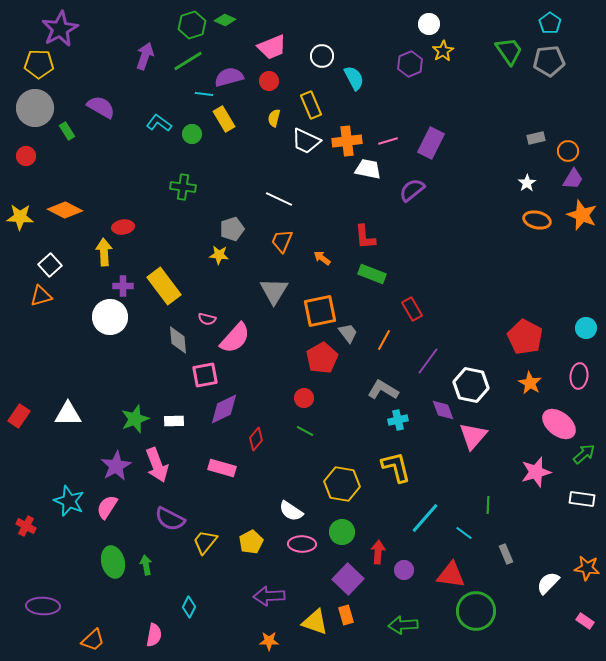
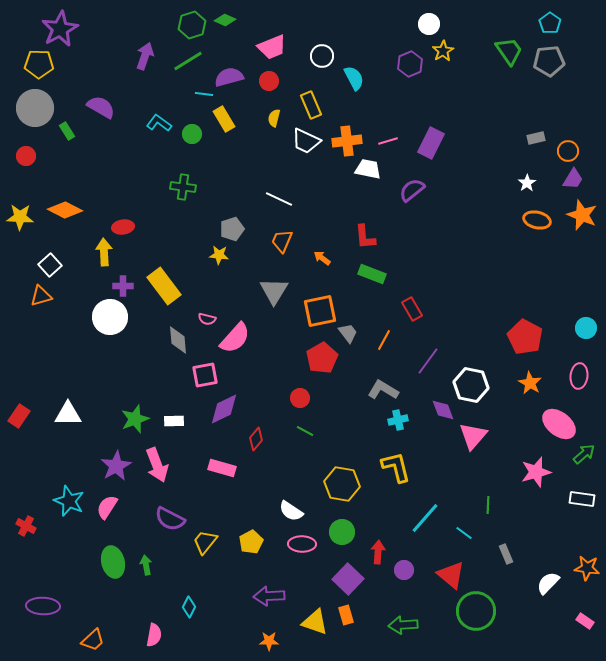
red circle at (304, 398): moved 4 px left
red triangle at (451, 575): rotated 32 degrees clockwise
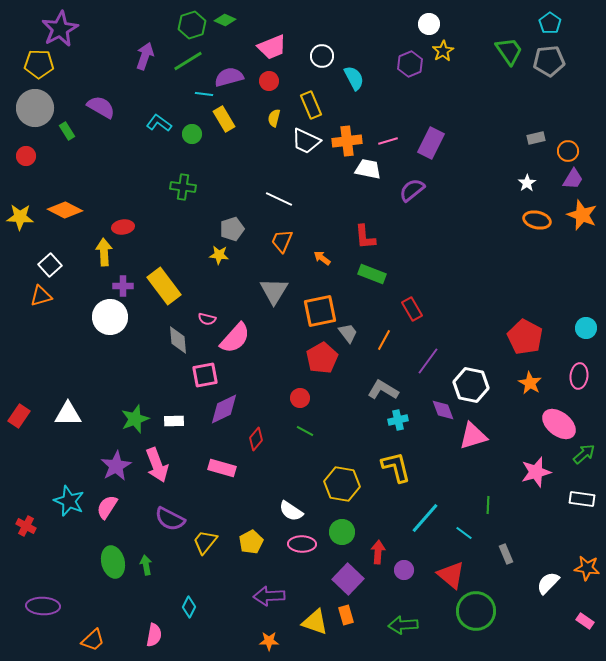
pink triangle at (473, 436): rotated 32 degrees clockwise
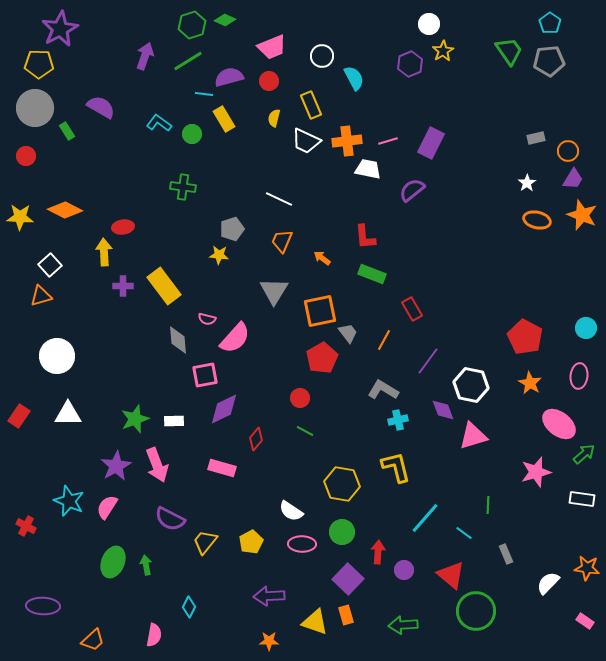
white circle at (110, 317): moved 53 px left, 39 px down
green ellipse at (113, 562): rotated 36 degrees clockwise
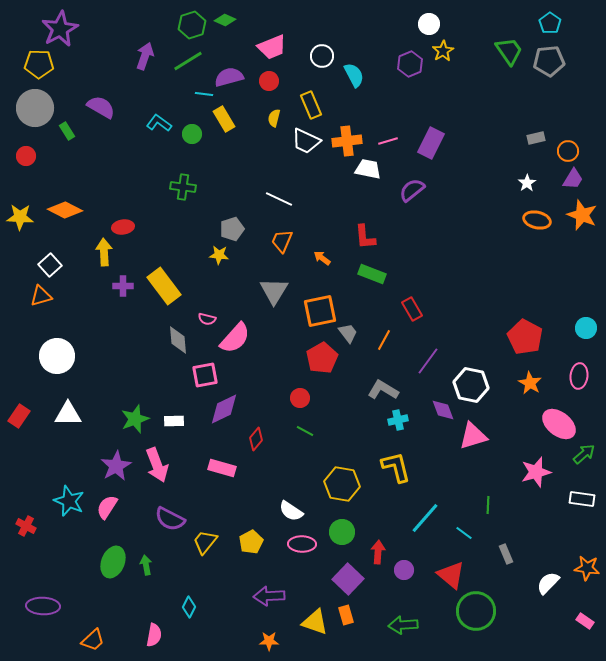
cyan semicircle at (354, 78): moved 3 px up
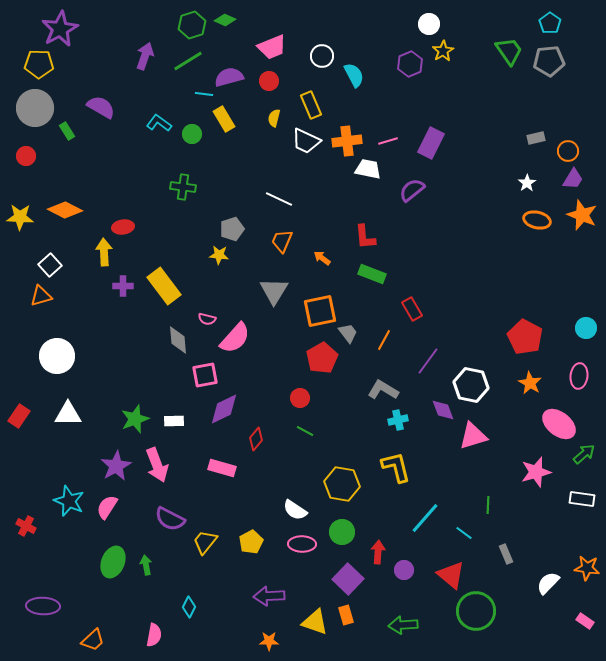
white semicircle at (291, 511): moved 4 px right, 1 px up
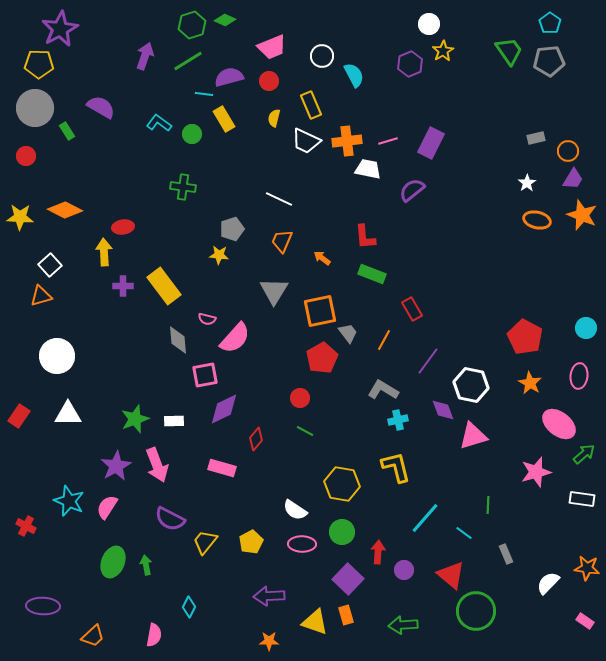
orange trapezoid at (93, 640): moved 4 px up
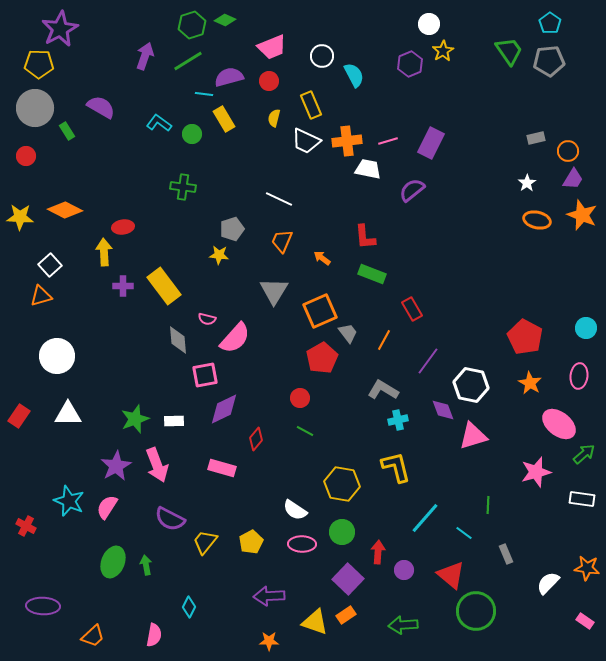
orange square at (320, 311): rotated 12 degrees counterclockwise
orange rectangle at (346, 615): rotated 72 degrees clockwise
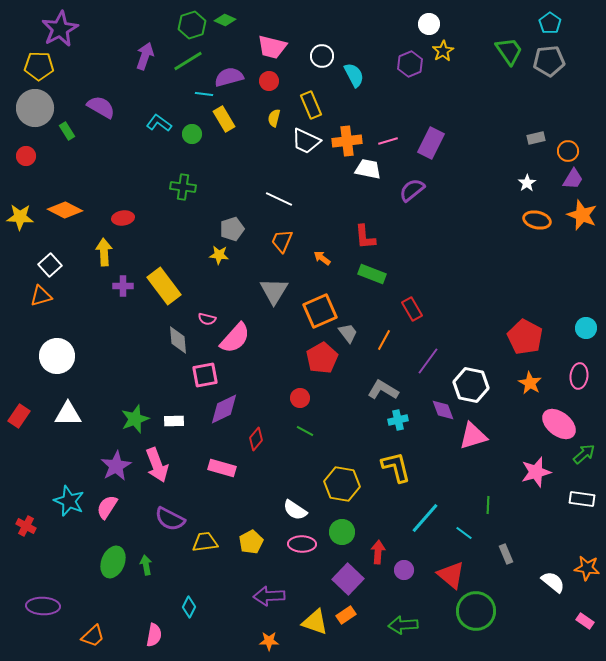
pink trapezoid at (272, 47): rotated 36 degrees clockwise
yellow pentagon at (39, 64): moved 2 px down
red ellipse at (123, 227): moved 9 px up
yellow trapezoid at (205, 542): rotated 44 degrees clockwise
white semicircle at (548, 583): moved 5 px right, 1 px up; rotated 85 degrees clockwise
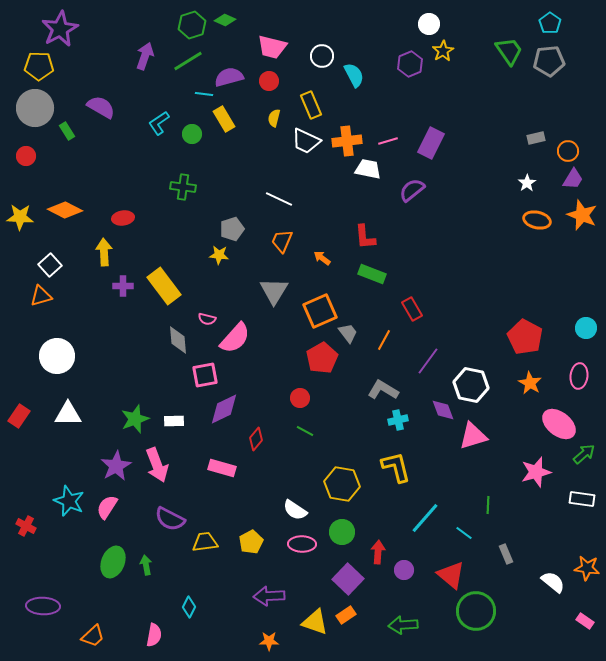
cyan L-shape at (159, 123): rotated 70 degrees counterclockwise
